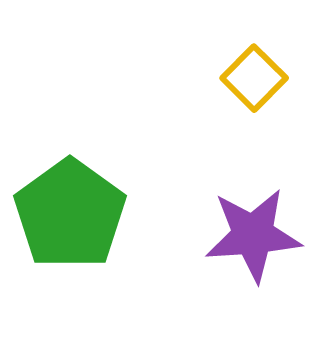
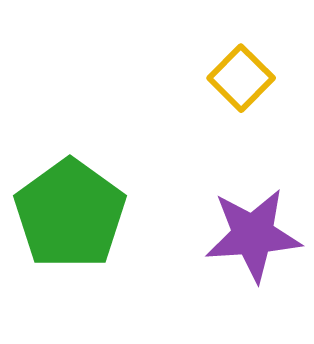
yellow square: moved 13 px left
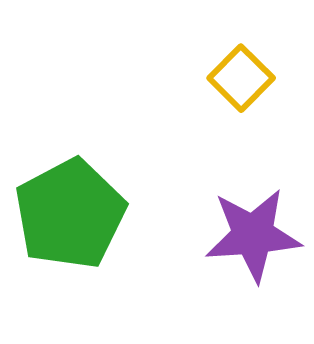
green pentagon: rotated 8 degrees clockwise
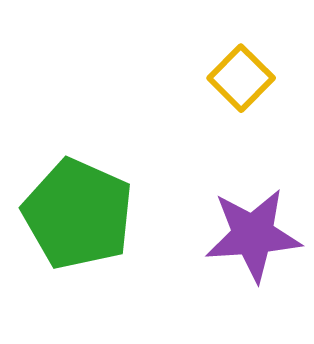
green pentagon: moved 8 px right; rotated 20 degrees counterclockwise
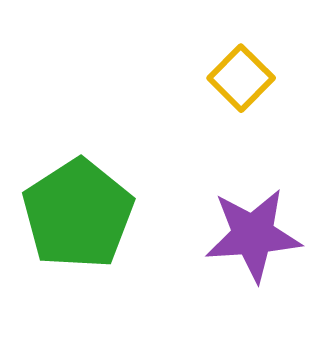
green pentagon: rotated 15 degrees clockwise
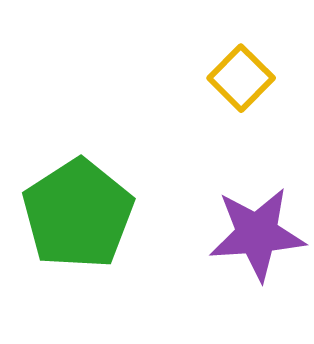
purple star: moved 4 px right, 1 px up
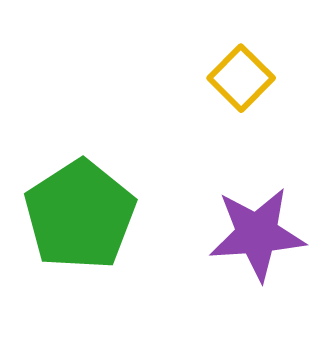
green pentagon: moved 2 px right, 1 px down
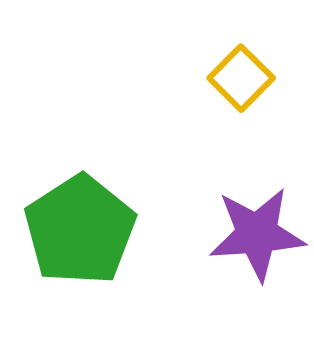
green pentagon: moved 15 px down
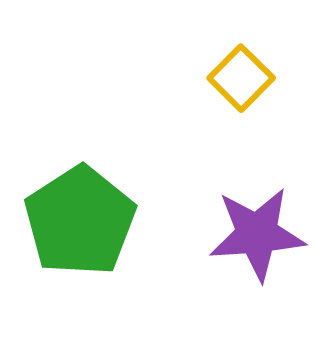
green pentagon: moved 9 px up
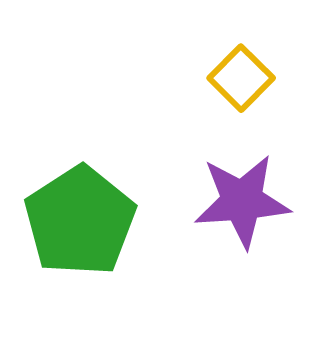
purple star: moved 15 px left, 33 px up
